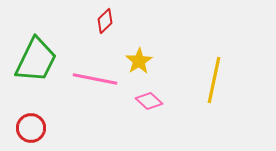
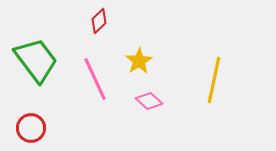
red diamond: moved 6 px left
green trapezoid: rotated 63 degrees counterclockwise
pink line: rotated 54 degrees clockwise
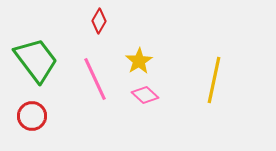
red diamond: rotated 15 degrees counterclockwise
pink diamond: moved 4 px left, 6 px up
red circle: moved 1 px right, 12 px up
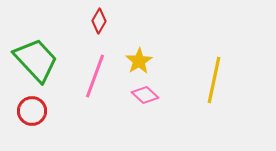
green trapezoid: rotated 6 degrees counterclockwise
pink line: moved 3 px up; rotated 45 degrees clockwise
red circle: moved 5 px up
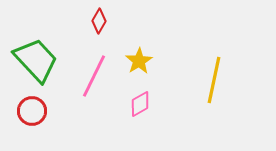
pink line: moved 1 px left; rotated 6 degrees clockwise
pink diamond: moved 5 px left, 9 px down; rotated 72 degrees counterclockwise
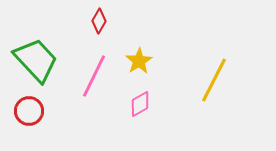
yellow line: rotated 15 degrees clockwise
red circle: moved 3 px left
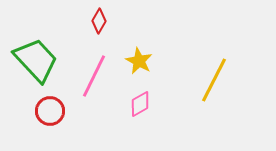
yellow star: rotated 12 degrees counterclockwise
red circle: moved 21 px right
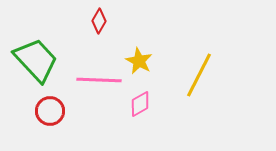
pink line: moved 5 px right, 4 px down; rotated 66 degrees clockwise
yellow line: moved 15 px left, 5 px up
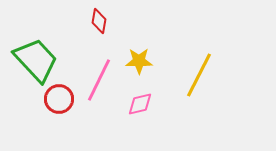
red diamond: rotated 20 degrees counterclockwise
yellow star: rotated 28 degrees counterclockwise
pink line: rotated 66 degrees counterclockwise
pink diamond: rotated 16 degrees clockwise
red circle: moved 9 px right, 12 px up
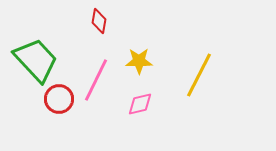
pink line: moved 3 px left
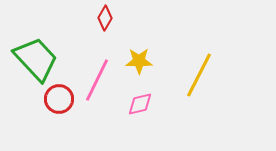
red diamond: moved 6 px right, 3 px up; rotated 20 degrees clockwise
green trapezoid: moved 1 px up
pink line: moved 1 px right
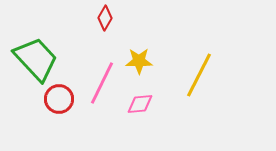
pink line: moved 5 px right, 3 px down
pink diamond: rotated 8 degrees clockwise
